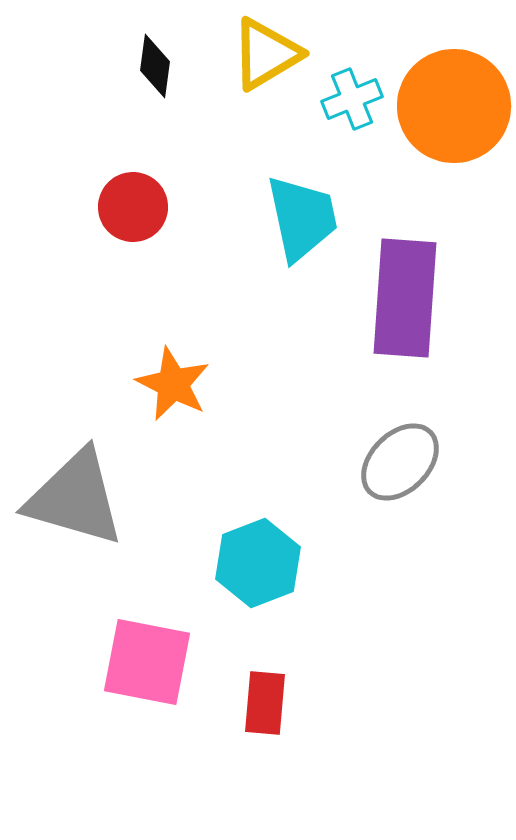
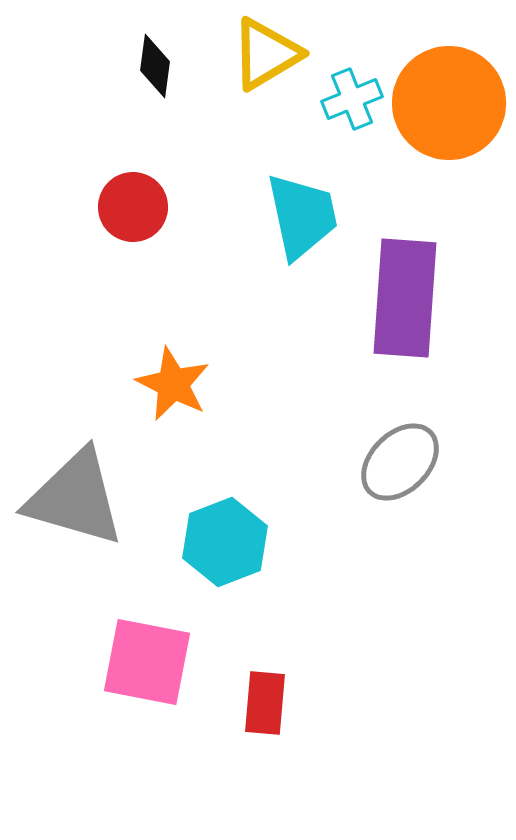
orange circle: moved 5 px left, 3 px up
cyan trapezoid: moved 2 px up
cyan hexagon: moved 33 px left, 21 px up
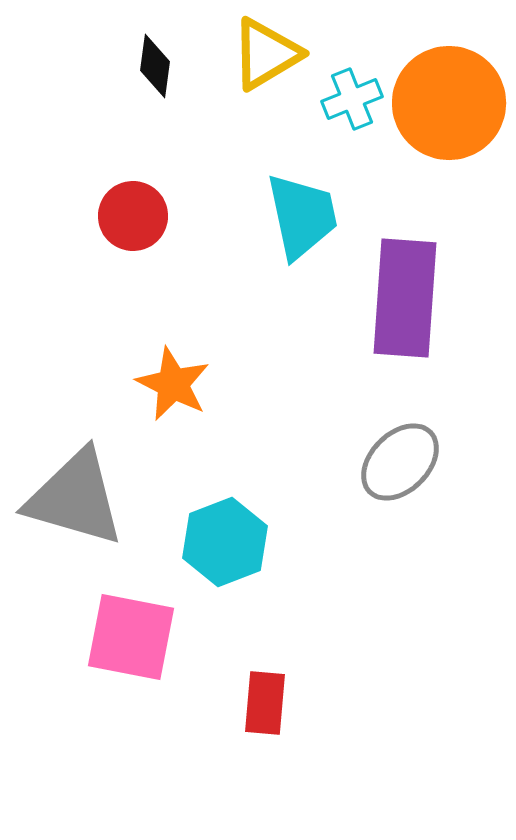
red circle: moved 9 px down
pink square: moved 16 px left, 25 px up
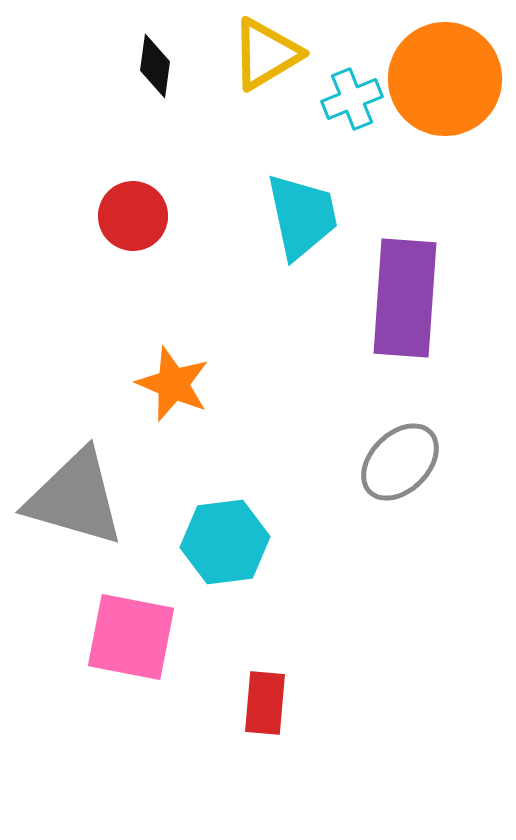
orange circle: moved 4 px left, 24 px up
orange star: rotated 4 degrees counterclockwise
cyan hexagon: rotated 14 degrees clockwise
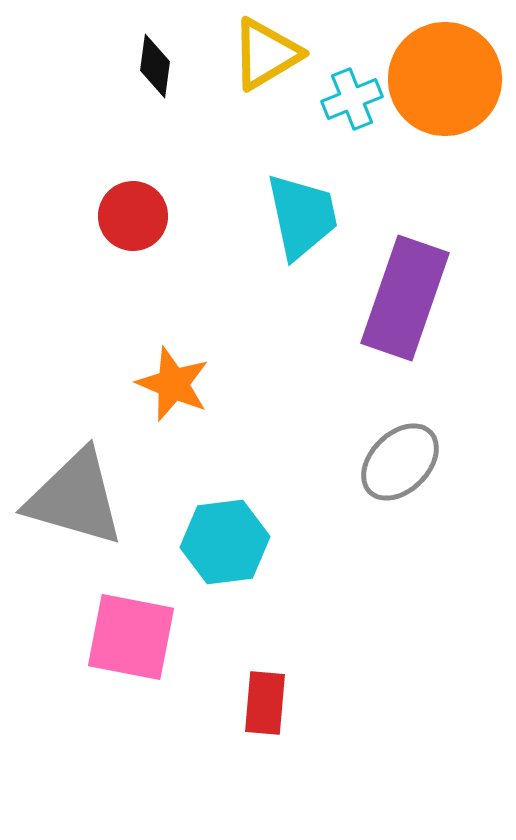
purple rectangle: rotated 15 degrees clockwise
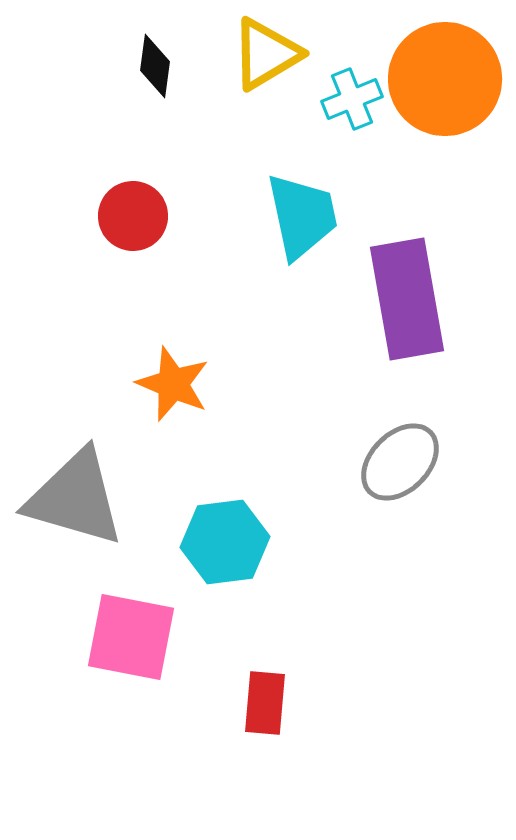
purple rectangle: moved 2 px right, 1 px down; rotated 29 degrees counterclockwise
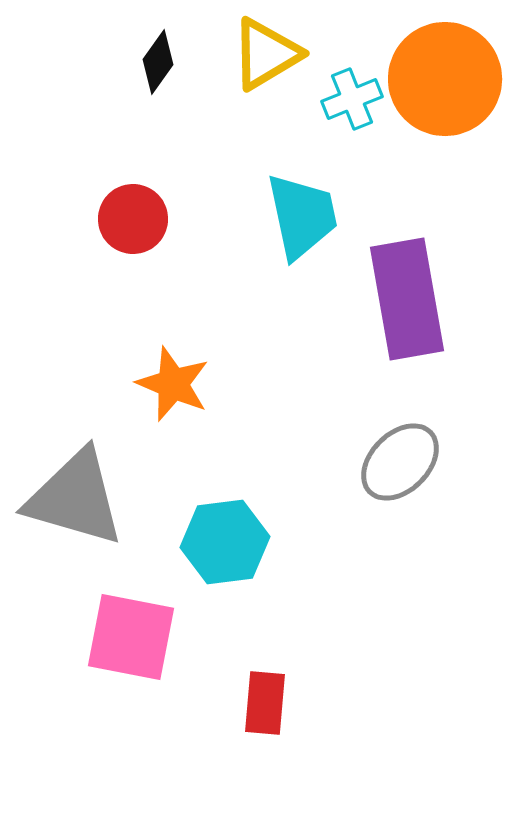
black diamond: moved 3 px right, 4 px up; rotated 28 degrees clockwise
red circle: moved 3 px down
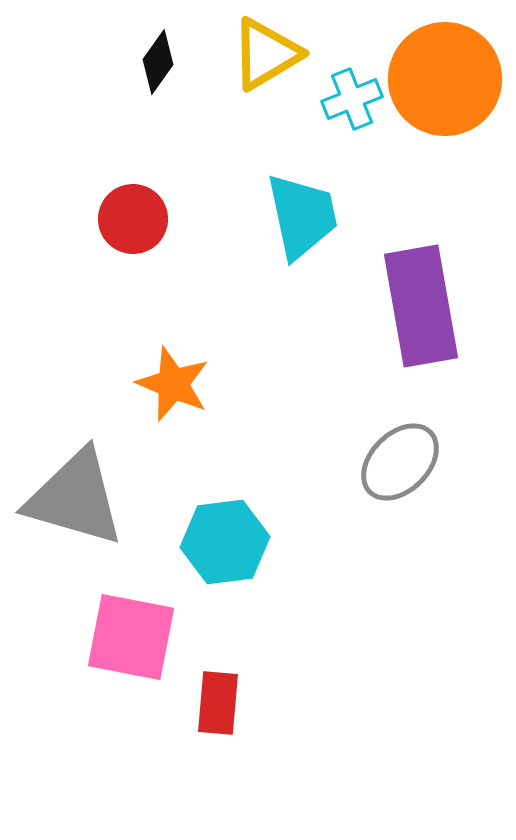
purple rectangle: moved 14 px right, 7 px down
red rectangle: moved 47 px left
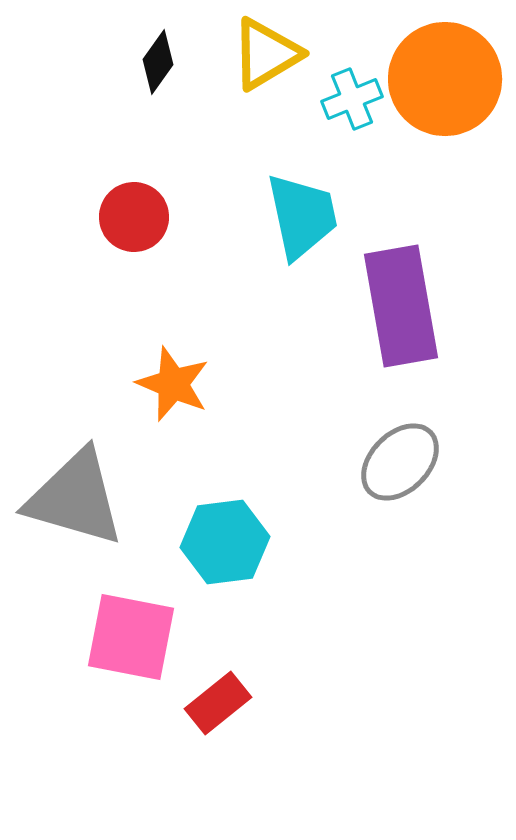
red circle: moved 1 px right, 2 px up
purple rectangle: moved 20 px left
red rectangle: rotated 46 degrees clockwise
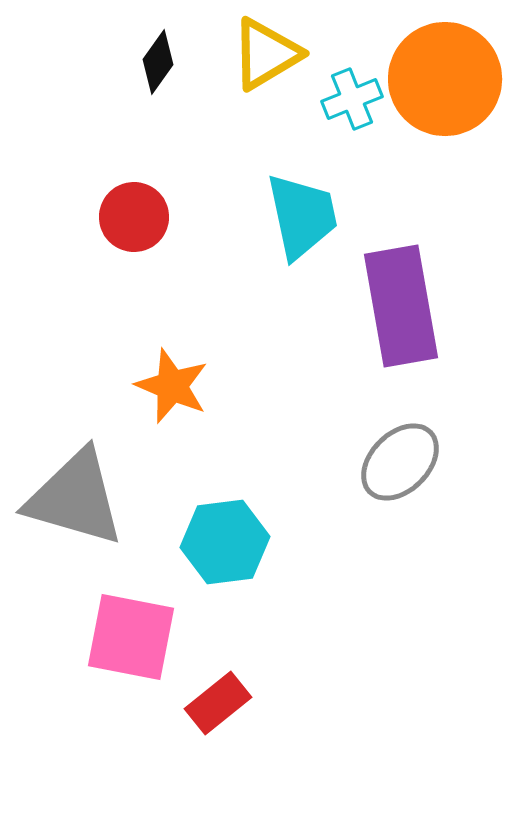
orange star: moved 1 px left, 2 px down
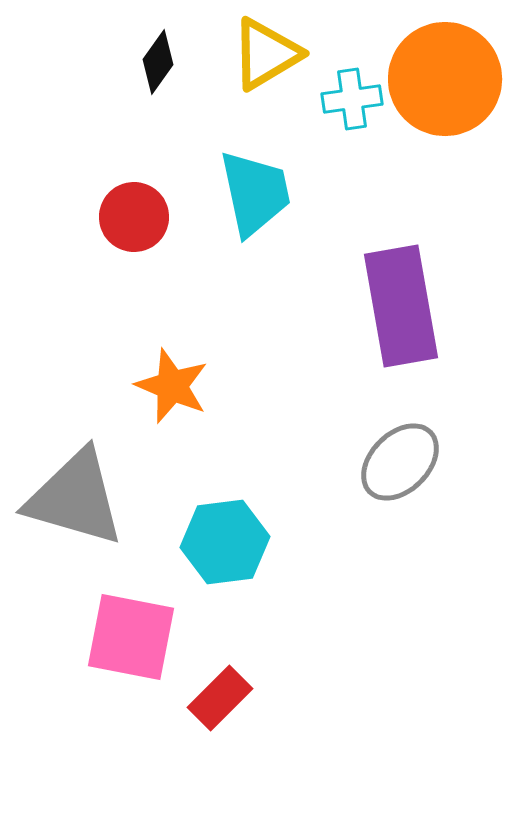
cyan cross: rotated 14 degrees clockwise
cyan trapezoid: moved 47 px left, 23 px up
red rectangle: moved 2 px right, 5 px up; rotated 6 degrees counterclockwise
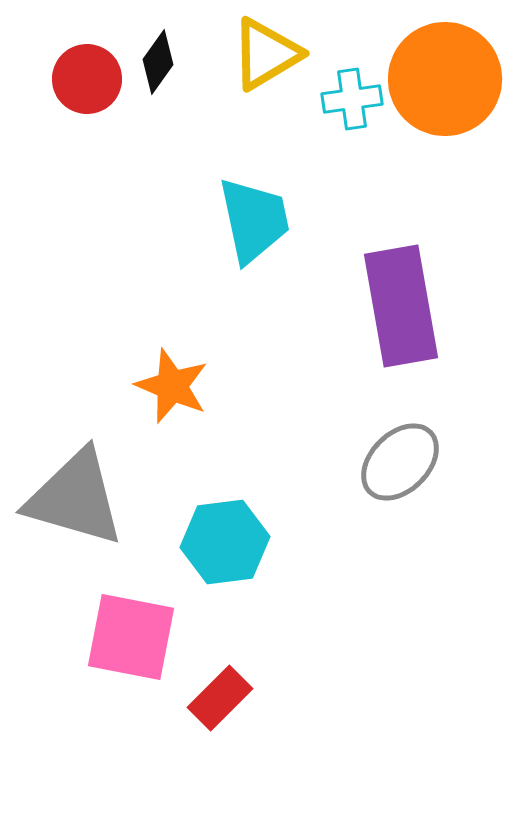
cyan trapezoid: moved 1 px left, 27 px down
red circle: moved 47 px left, 138 px up
